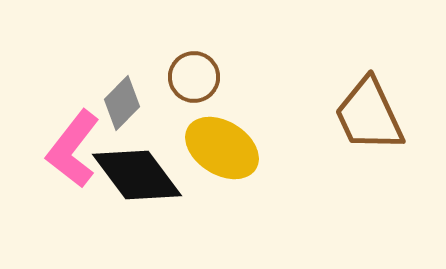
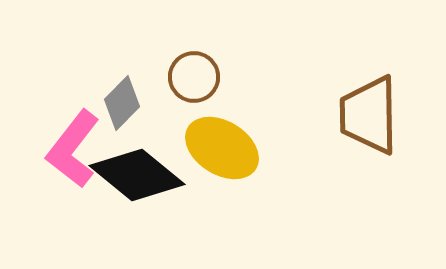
brown trapezoid: rotated 24 degrees clockwise
black diamond: rotated 14 degrees counterclockwise
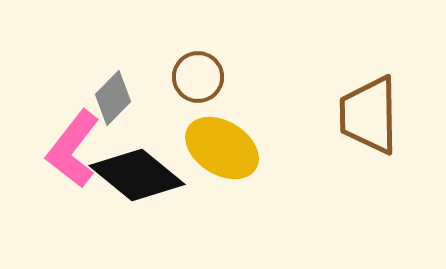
brown circle: moved 4 px right
gray diamond: moved 9 px left, 5 px up
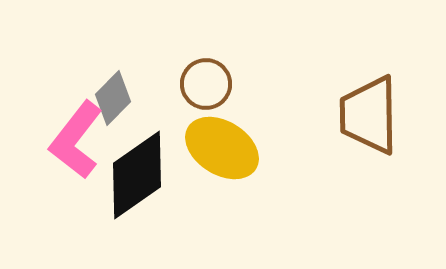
brown circle: moved 8 px right, 7 px down
pink L-shape: moved 3 px right, 9 px up
black diamond: rotated 74 degrees counterclockwise
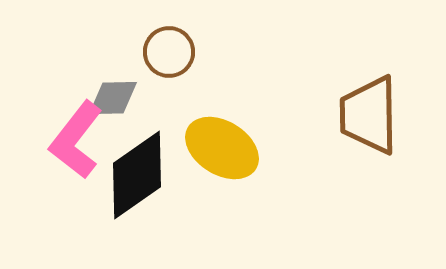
brown circle: moved 37 px left, 32 px up
gray diamond: rotated 44 degrees clockwise
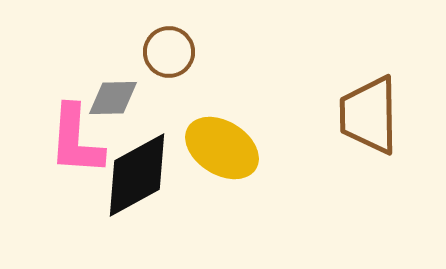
pink L-shape: rotated 34 degrees counterclockwise
black diamond: rotated 6 degrees clockwise
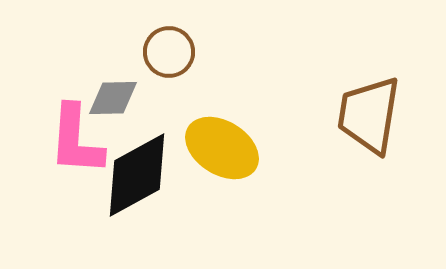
brown trapezoid: rotated 10 degrees clockwise
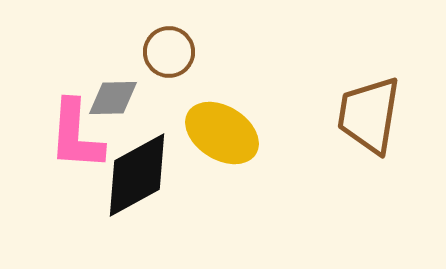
pink L-shape: moved 5 px up
yellow ellipse: moved 15 px up
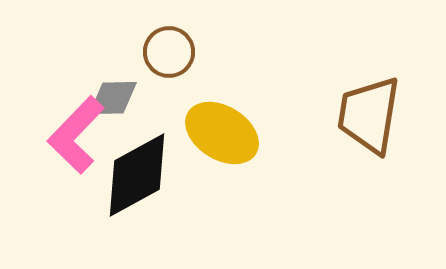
pink L-shape: rotated 40 degrees clockwise
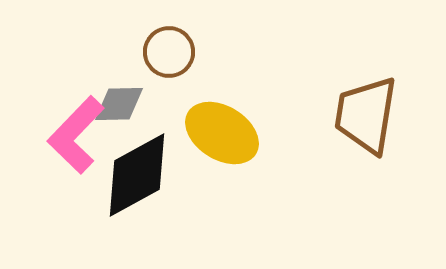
gray diamond: moved 6 px right, 6 px down
brown trapezoid: moved 3 px left
